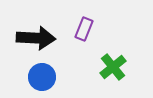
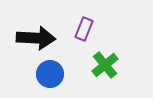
green cross: moved 8 px left, 2 px up
blue circle: moved 8 px right, 3 px up
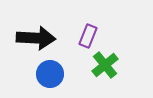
purple rectangle: moved 4 px right, 7 px down
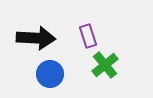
purple rectangle: rotated 40 degrees counterclockwise
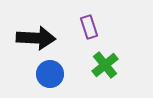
purple rectangle: moved 1 px right, 9 px up
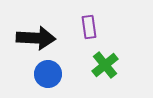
purple rectangle: rotated 10 degrees clockwise
blue circle: moved 2 px left
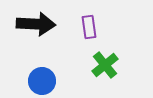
black arrow: moved 14 px up
blue circle: moved 6 px left, 7 px down
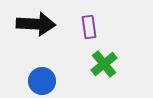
green cross: moved 1 px left, 1 px up
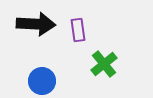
purple rectangle: moved 11 px left, 3 px down
